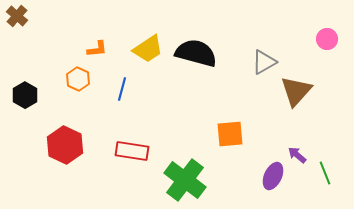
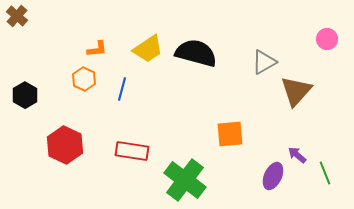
orange hexagon: moved 6 px right
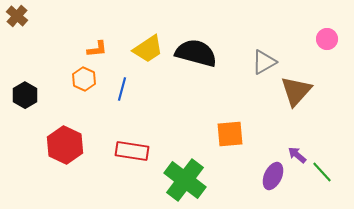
green line: moved 3 px left, 1 px up; rotated 20 degrees counterclockwise
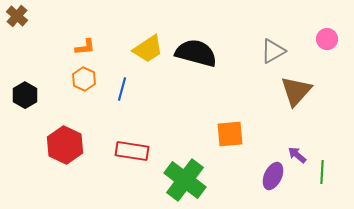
orange L-shape: moved 12 px left, 2 px up
gray triangle: moved 9 px right, 11 px up
green line: rotated 45 degrees clockwise
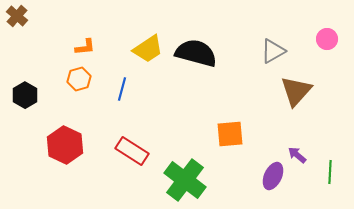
orange hexagon: moved 5 px left; rotated 20 degrees clockwise
red rectangle: rotated 24 degrees clockwise
green line: moved 8 px right
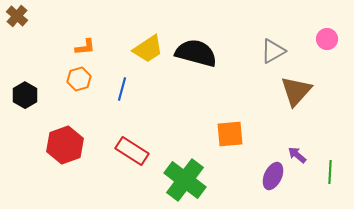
red hexagon: rotated 15 degrees clockwise
